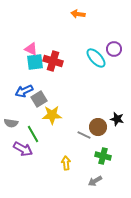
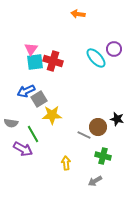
pink triangle: rotated 40 degrees clockwise
blue arrow: moved 2 px right
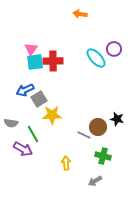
orange arrow: moved 2 px right
red cross: rotated 18 degrees counterclockwise
blue arrow: moved 1 px left, 1 px up
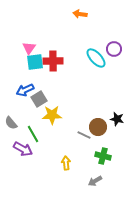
pink triangle: moved 2 px left, 1 px up
gray semicircle: rotated 40 degrees clockwise
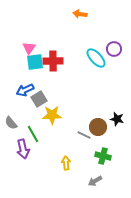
purple arrow: rotated 48 degrees clockwise
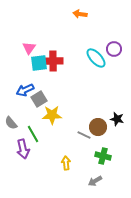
cyan square: moved 4 px right, 1 px down
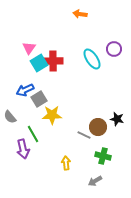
cyan ellipse: moved 4 px left, 1 px down; rotated 10 degrees clockwise
cyan square: rotated 24 degrees counterclockwise
gray semicircle: moved 1 px left, 6 px up
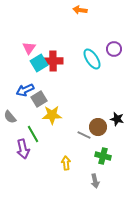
orange arrow: moved 4 px up
gray arrow: rotated 72 degrees counterclockwise
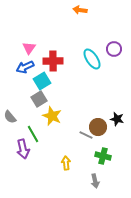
cyan square: moved 3 px right, 18 px down
blue arrow: moved 23 px up
yellow star: moved 1 px down; rotated 24 degrees clockwise
gray line: moved 2 px right
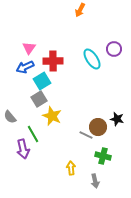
orange arrow: rotated 72 degrees counterclockwise
yellow arrow: moved 5 px right, 5 px down
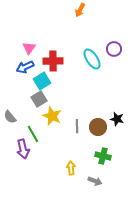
gray line: moved 9 px left, 9 px up; rotated 64 degrees clockwise
gray arrow: rotated 56 degrees counterclockwise
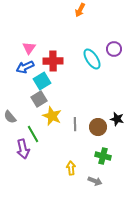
gray line: moved 2 px left, 2 px up
